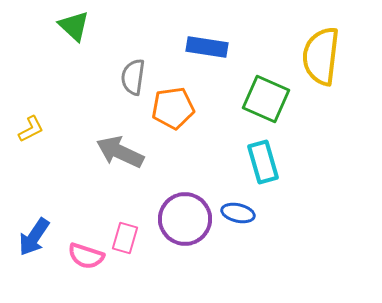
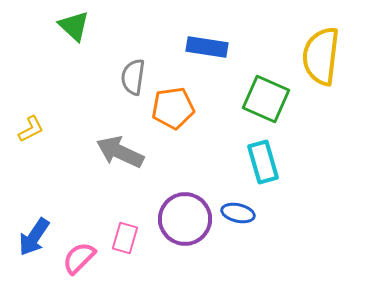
pink semicircle: moved 7 px left, 2 px down; rotated 117 degrees clockwise
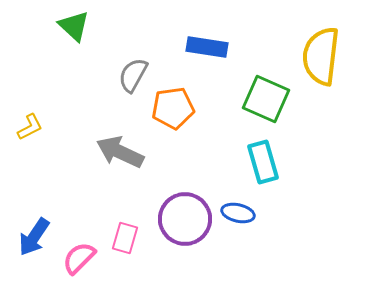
gray semicircle: moved 2 px up; rotated 21 degrees clockwise
yellow L-shape: moved 1 px left, 2 px up
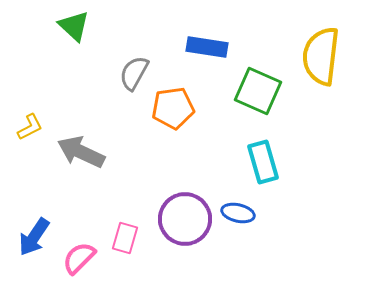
gray semicircle: moved 1 px right, 2 px up
green square: moved 8 px left, 8 px up
gray arrow: moved 39 px left
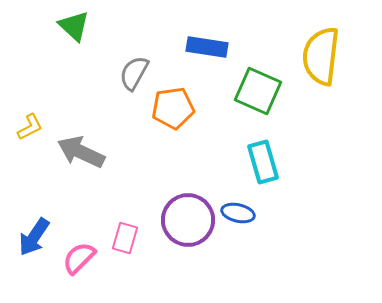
purple circle: moved 3 px right, 1 px down
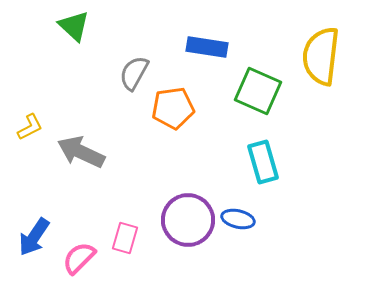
blue ellipse: moved 6 px down
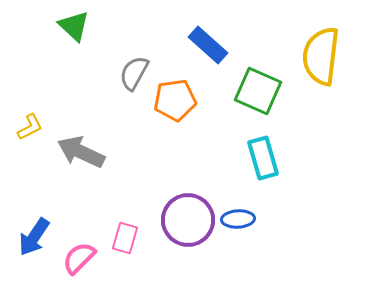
blue rectangle: moved 1 px right, 2 px up; rotated 33 degrees clockwise
orange pentagon: moved 2 px right, 8 px up
cyan rectangle: moved 4 px up
blue ellipse: rotated 16 degrees counterclockwise
